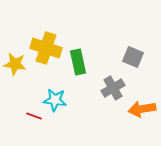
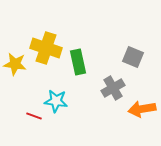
cyan star: moved 1 px right, 1 px down
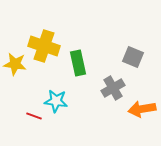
yellow cross: moved 2 px left, 2 px up
green rectangle: moved 1 px down
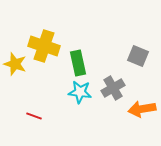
gray square: moved 5 px right, 1 px up
yellow star: rotated 10 degrees clockwise
cyan star: moved 24 px right, 9 px up
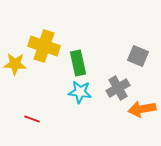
yellow star: rotated 15 degrees counterclockwise
gray cross: moved 5 px right
red line: moved 2 px left, 3 px down
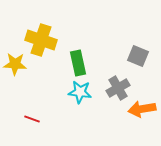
yellow cross: moved 3 px left, 6 px up
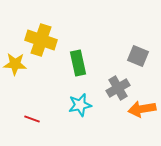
cyan star: moved 13 px down; rotated 20 degrees counterclockwise
